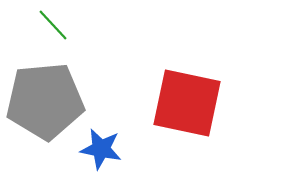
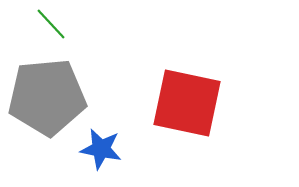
green line: moved 2 px left, 1 px up
gray pentagon: moved 2 px right, 4 px up
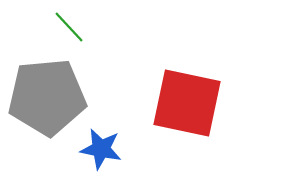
green line: moved 18 px right, 3 px down
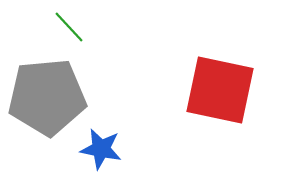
red square: moved 33 px right, 13 px up
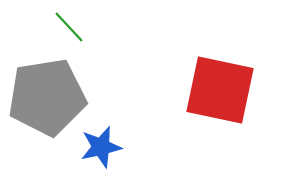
gray pentagon: rotated 4 degrees counterclockwise
blue star: moved 2 px up; rotated 24 degrees counterclockwise
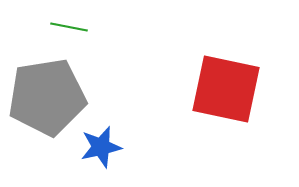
green line: rotated 36 degrees counterclockwise
red square: moved 6 px right, 1 px up
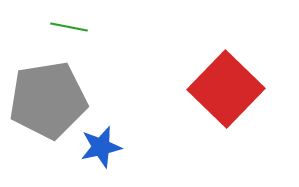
red square: rotated 32 degrees clockwise
gray pentagon: moved 1 px right, 3 px down
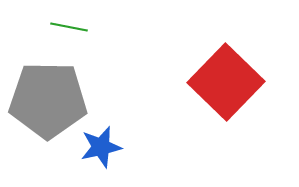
red square: moved 7 px up
gray pentagon: rotated 10 degrees clockwise
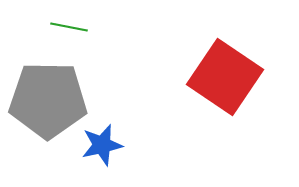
red square: moved 1 px left, 5 px up; rotated 10 degrees counterclockwise
blue star: moved 1 px right, 2 px up
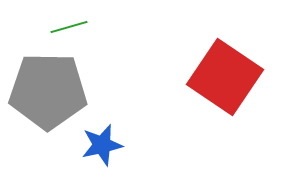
green line: rotated 27 degrees counterclockwise
gray pentagon: moved 9 px up
